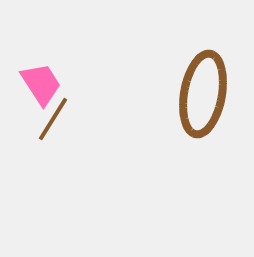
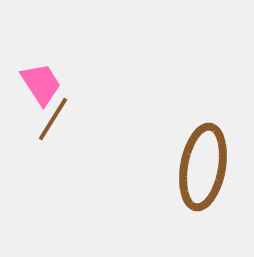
brown ellipse: moved 73 px down
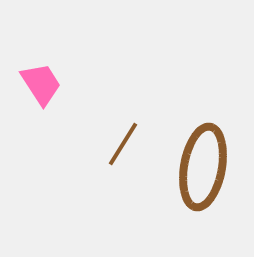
brown line: moved 70 px right, 25 px down
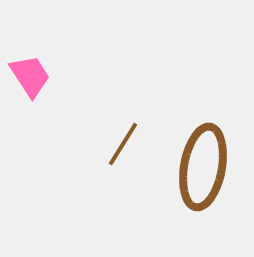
pink trapezoid: moved 11 px left, 8 px up
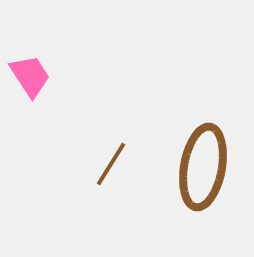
brown line: moved 12 px left, 20 px down
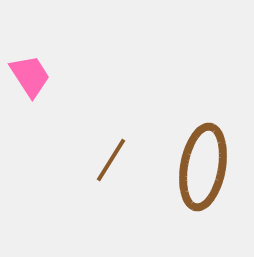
brown line: moved 4 px up
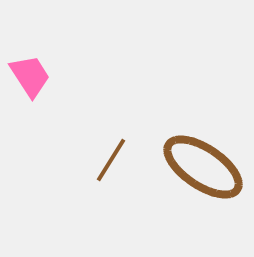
brown ellipse: rotated 66 degrees counterclockwise
